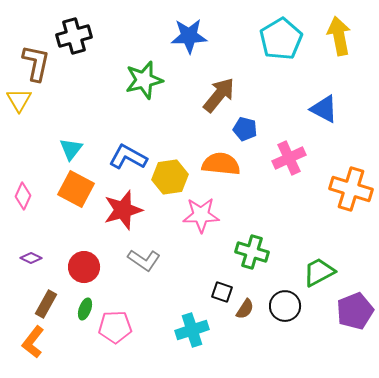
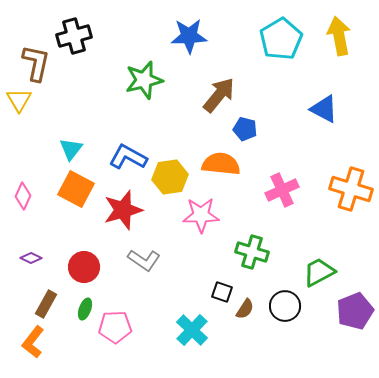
pink cross: moved 7 px left, 32 px down
cyan cross: rotated 28 degrees counterclockwise
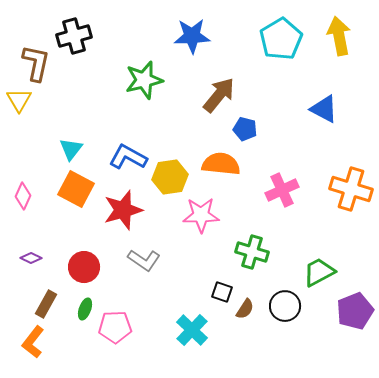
blue star: moved 3 px right
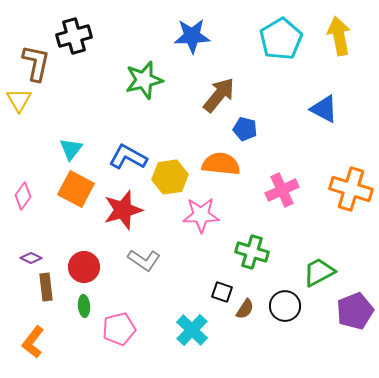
pink diamond: rotated 12 degrees clockwise
brown rectangle: moved 17 px up; rotated 36 degrees counterclockwise
green ellipse: moved 1 px left, 3 px up; rotated 25 degrees counterclockwise
pink pentagon: moved 4 px right, 2 px down; rotated 12 degrees counterclockwise
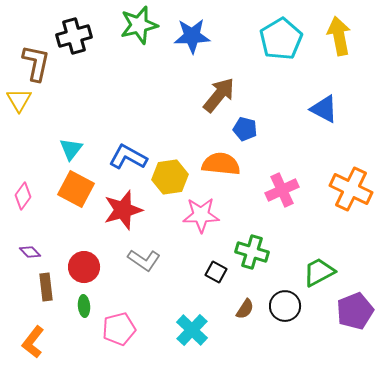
green star: moved 5 px left, 55 px up
orange cross: rotated 9 degrees clockwise
purple diamond: moved 1 px left, 6 px up; rotated 20 degrees clockwise
black square: moved 6 px left, 20 px up; rotated 10 degrees clockwise
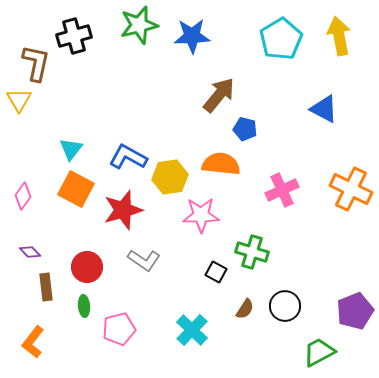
red circle: moved 3 px right
green trapezoid: moved 80 px down
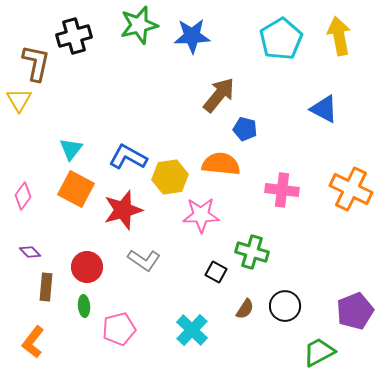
pink cross: rotated 32 degrees clockwise
brown rectangle: rotated 12 degrees clockwise
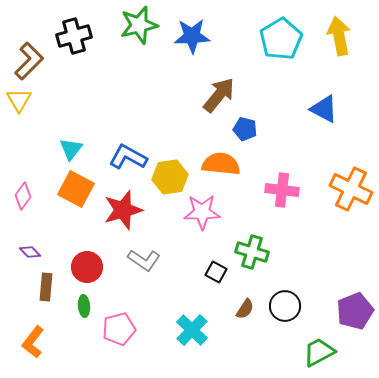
brown L-shape: moved 7 px left, 2 px up; rotated 33 degrees clockwise
pink star: moved 1 px right, 3 px up
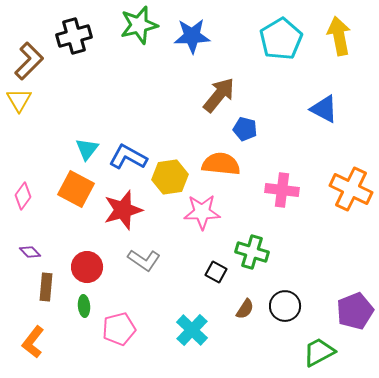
cyan triangle: moved 16 px right
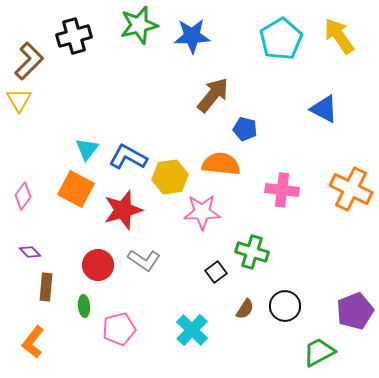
yellow arrow: rotated 24 degrees counterclockwise
brown arrow: moved 6 px left
red circle: moved 11 px right, 2 px up
black square: rotated 25 degrees clockwise
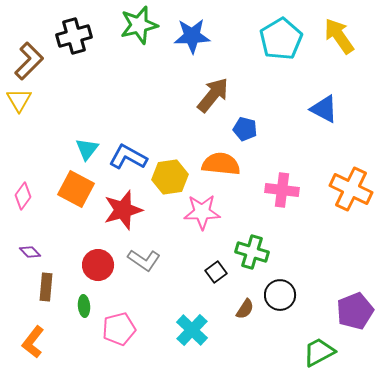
black circle: moved 5 px left, 11 px up
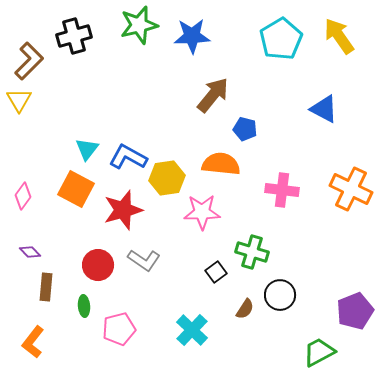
yellow hexagon: moved 3 px left, 1 px down
